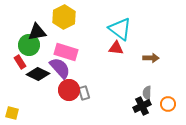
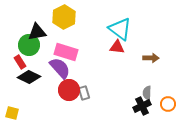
red triangle: moved 1 px right, 1 px up
black diamond: moved 9 px left, 3 px down
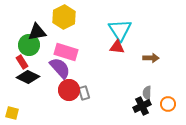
cyan triangle: moved 1 px down; rotated 20 degrees clockwise
red rectangle: moved 2 px right
black diamond: moved 1 px left
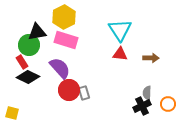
red triangle: moved 3 px right, 7 px down
pink rectangle: moved 12 px up
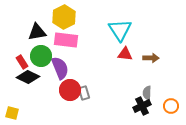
pink rectangle: rotated 10 degrees counterclockwise
green circle: moved 12 px right, 11 px down
red triangle: moved 5 px right
purple semicircle: rotated 20 degrees clockwise
red circle: moved 1 px right
orange circle: moved 3 px right, 2 px down
